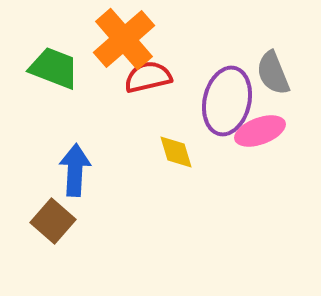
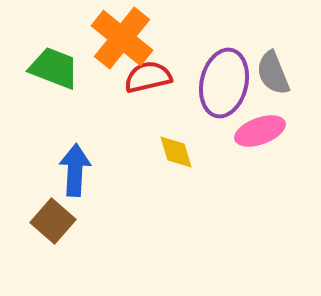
orange cross: moved 2 px left, 1 px up; rotated 10 degrees counterclockwise
purple ellipse: moved 3 px left, 18 px up
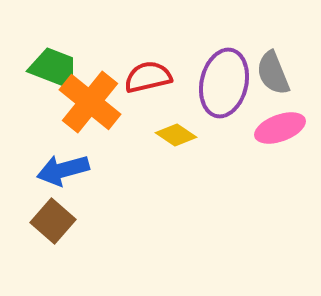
orange cross: moved 32 px left, 64 px down
pink ellipse: moved 20 px right, 3 px up
yellow diamond: moved 17 px up; rotated 39 degrees counterclockwise
blue arrow: moved 12 px left; rotated 108 degrees counterclockwise
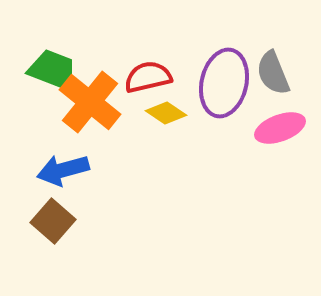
green trapezoid: moved 1 px left, 2 px down
yellow diamond: moved 10 px left, 22 px up
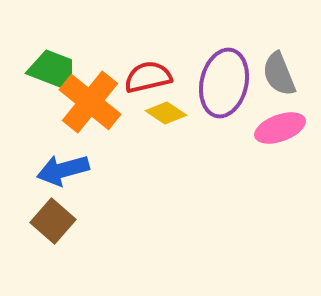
gray semicircle: moved 6 px right, 1 px down
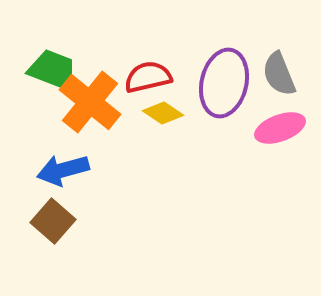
yellow diamond: moved 3 px left
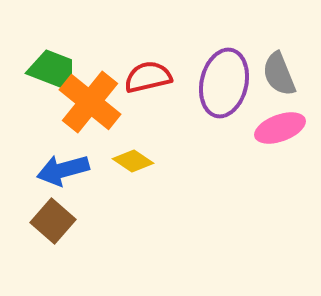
yellow diamond: moved 30 px left, 48 px down
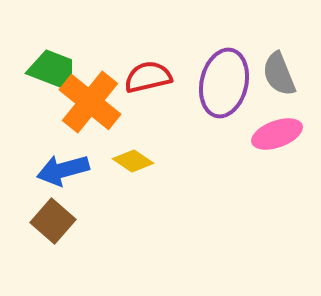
pink ellipse: moved 3 px left, 6 px down
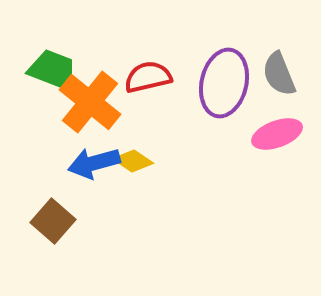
blue arrow: moved 31 px right, 7 px up
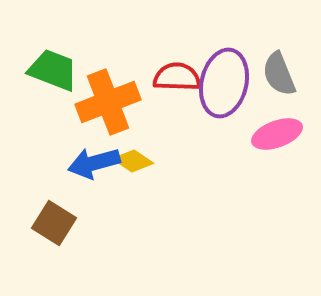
red semicircle: moved 29 px right; rotated 15 degrees clockwise
orange cross: moved 18 px right; rotated 30 degrees clockwise
brown square: moved 1 px right, 2 px down; rotated 9 degrees counterclockwise
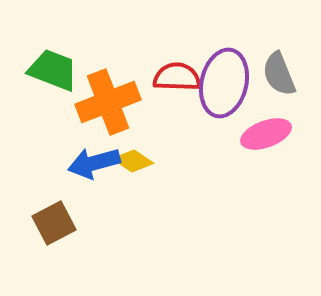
pink ellipse: moved 11 px left
brown square: rotated 30 degrees clockwise
